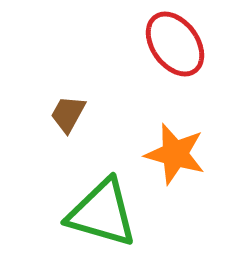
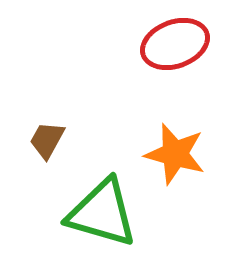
red ellipse: rotated 74 degrees counterclockwise
brown trapezoid: moved 21 px left, 26 px down
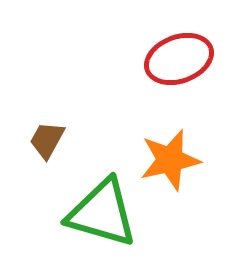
red ellipse: moved 4 px right, 15 px down
orange star: moved 5 px left, 6 px down; rotated 28 degrees counterclockwise
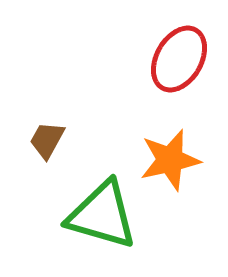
red ellipse: rotated 40 degrees counterclockwise
green triangle: moved 2 px down
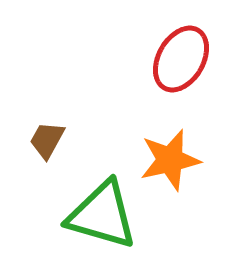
red ellipse: moved 2 px right
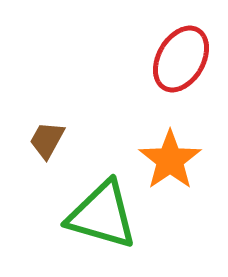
orange star: rotated 22 degrees counterclockwise
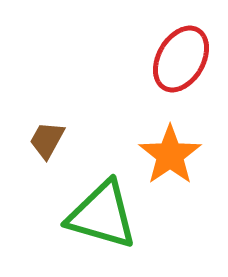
orange star: moved 5 px up
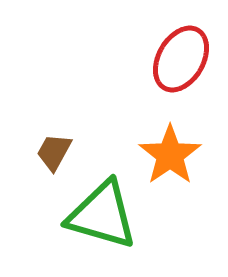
brown trapezoid: moved 7 px right, 12 px down
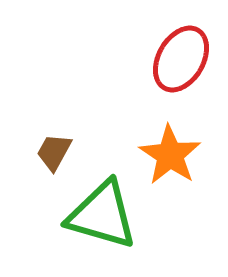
orange star: rotated 4 degrees counterclockwise
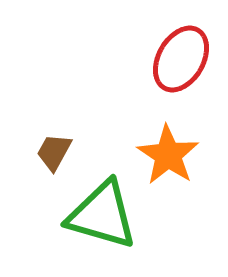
orange star: moved 2 px left
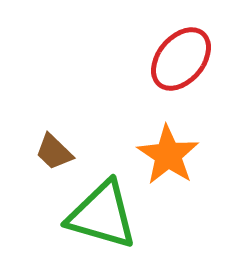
red ellipse: rotated 10 degrees clockwise
brown trapezoid: rotated 75 degrees counterclockwise
